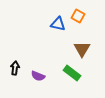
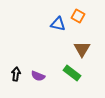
black arrow: moved 1 px right, 6 px down
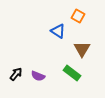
blue triangle: moved 7 px down; rotated 21 degrees clockwise
black arrow: rotated 32 degrees clockwise
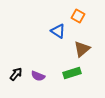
brown triangle: rotated 18 degrees clockwise
green rectangle: rotated 54 degrees counterclockwise
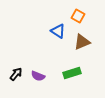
brown triangle: moved 7 px up; rotated 18 degrees clockwise
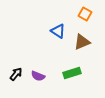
orange square: moved 7 px right, 2 px up
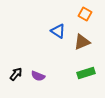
green rectangle: moved 14 px right
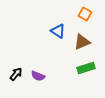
green rectangle: moved 5 px up
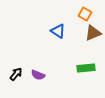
brown triangle: moved 11 px right, 9 px up
green rectangle: rotated 12 degrees clockwise
purple semicircle: moved 1 px up
